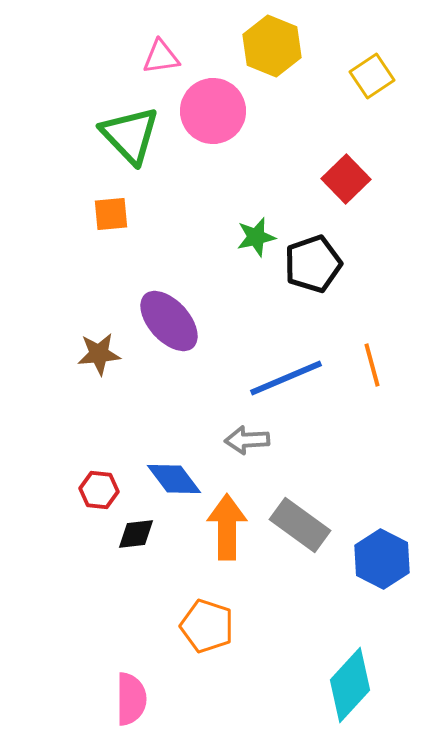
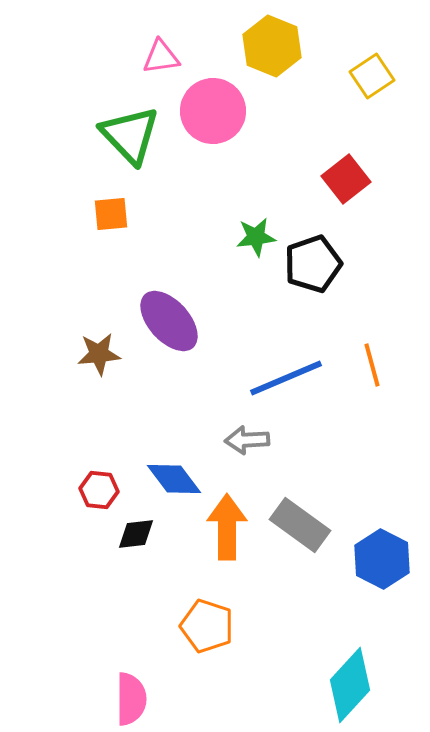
red square: rotated 6 degrees clockwise
green star: rotated 6 degrees clockwise
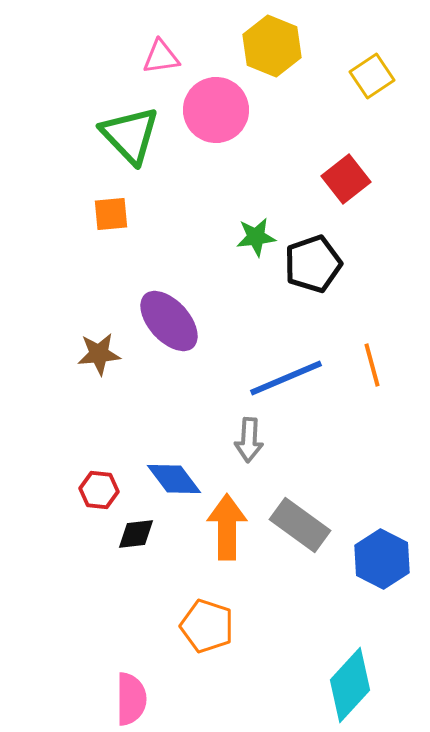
pink circle: moved 3 px right, 1 px up
gray arrow: moved 2 px right; rotated 84 degrees counterclockwise
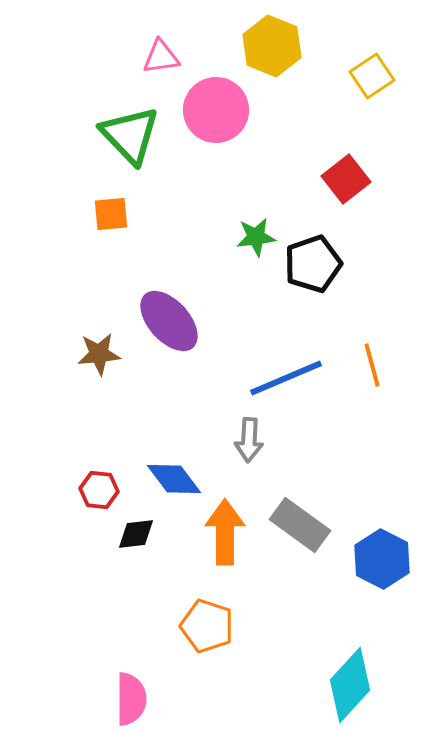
orange arrow: moved 2 px left, 5 px down
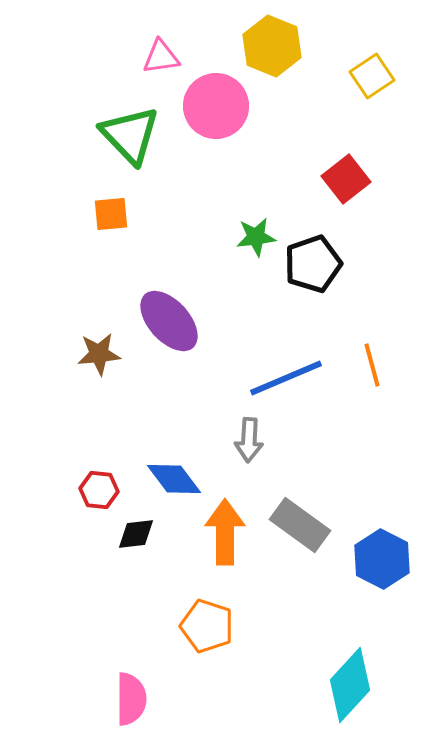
pink circle: moved 4 px up
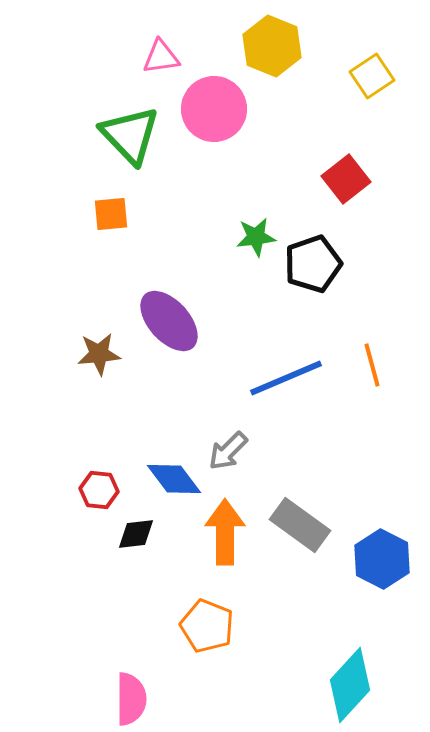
pink circle: moved 2 px left, 3 px down
gray arrow: moved 21 px left, 11 px down; rotated 42 degrees clockwise
orange pentagon: rotated 4 degrees clockwise
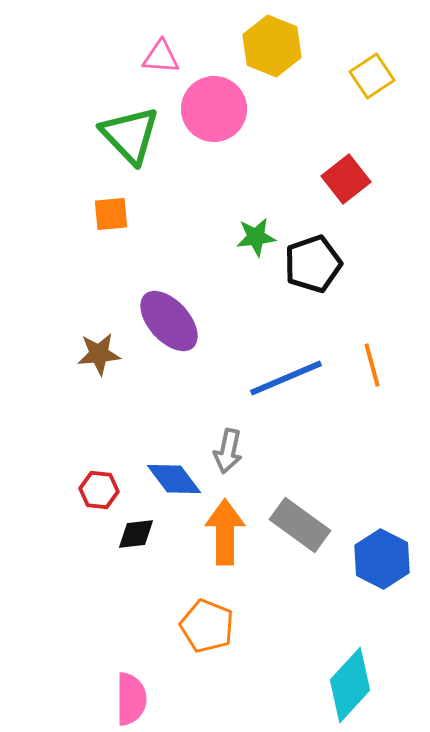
pink triangle: rotated 12 degrees clockwise
gray arrow: rotated 33 degrees counterclockwise
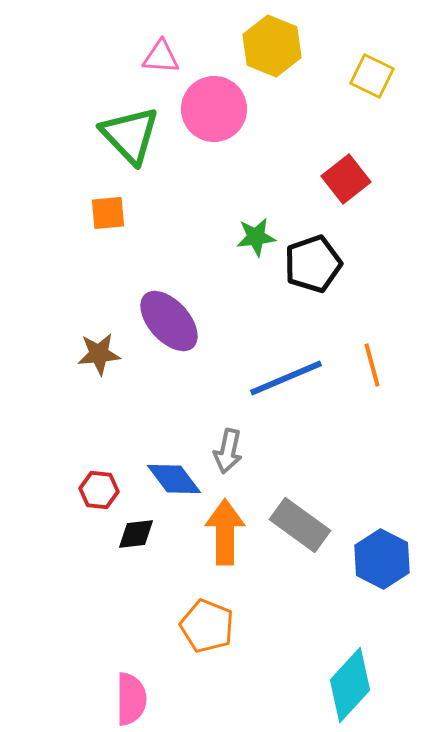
yellow square: rotated 30 degrees counterclockwise
orange square: moved 3 px left, 1 px up
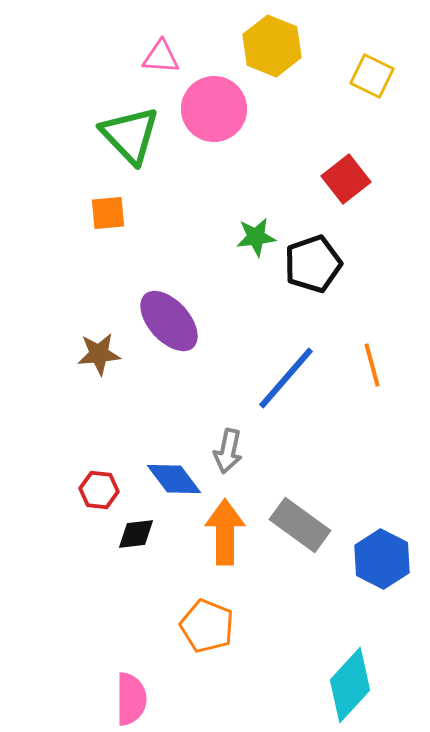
blue line: rotated 26 degrees counterclockwise
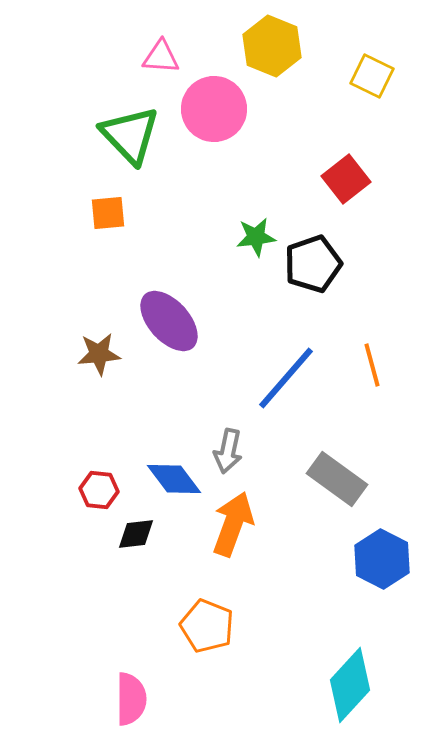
gray rectangle: moved 37 px right, 46 px up
orange arrow: moved 8 px right, 8 px up; rotated 20 degrees clockwise
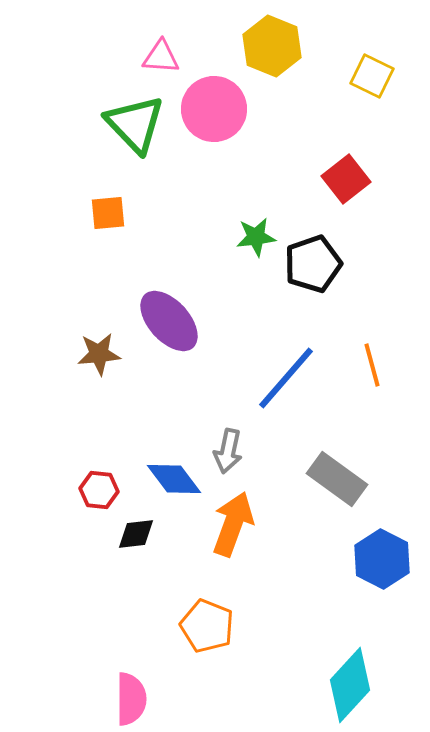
green triangle: moved 5 px right, 11 px up
